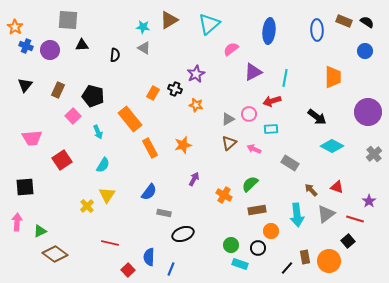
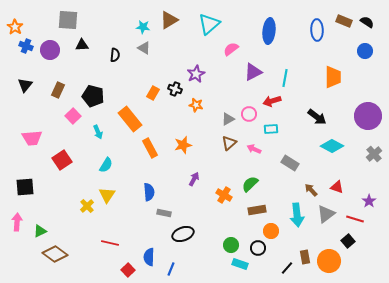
purple circle at (368, 112): moved 4 px down
cyan semicircle at (103, 165): moved 3 px right
blue semicircle at (149, 192): rotated 42 degrees counterclockwise
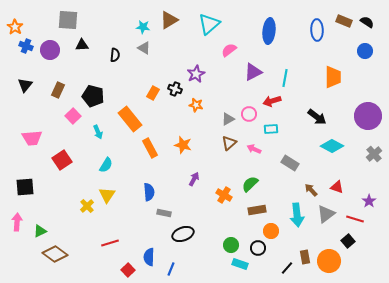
pink semicircle at (231, 49): moved 2 px left, 1 px down
orange star at (183, 145): rotated 30 degrees clockwise
red line at (110, 243): rotated 30 degrees counterclockwise
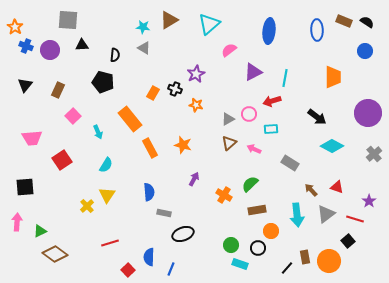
black pentagon at (93, 96): moved 10 px right, 14 px up
purple circle at (368, 116): moved 3 px up
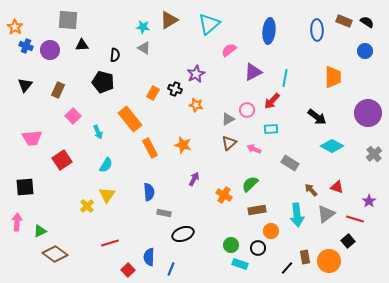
red arrow at (272, 101): rotated 30 degrees counterclockwise
pink circle at (249, 114): moved 2 px left, 4 px up
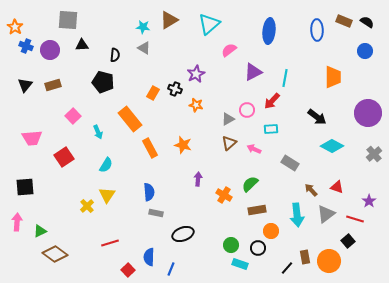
brown rectangle at (58, 90): moved 5 px left, 5 px up; rotated 49 degrees clockwise
red square at (62, 160): moved 2 px right, 3 px up
purple arrow at (194, 179): moved 4 px right; rotated 24 degrees counterclockwise
gray rectangle at (164, 213): moved 8 px left
